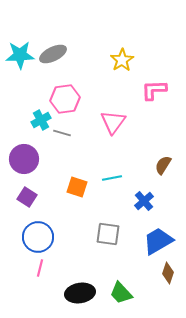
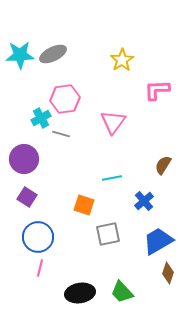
pink L-shape: moved 3 px right
cyan cross: moved 2 px up
gray line: moved 1 px left, 1 px down
orange square: moved 7 px right, 18 px down
gray square: rotated 20 degrees counterclockwise
green trapezoid: moved 1 px right, 1 px up
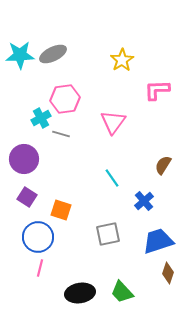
cyan line: rotated 66 degrees clockwise
orange square: moved 23 px left, 5 px down
blue trapezoid: rotated 12 degrees clockwise
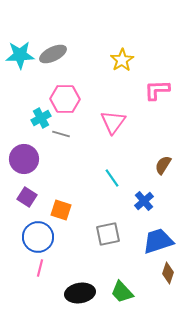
pink hexagon: rotated 8 degrees clockwise
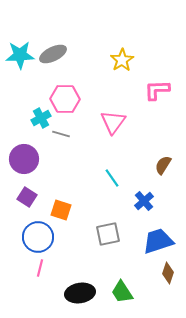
green trapezoid: rotated 10 degrees clockwise
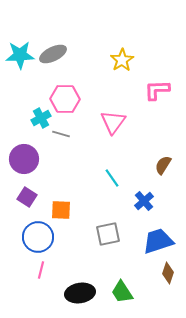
orange square: rotated 15 degrees counterclockwise
pink line: moved 1 px right, 2 px down
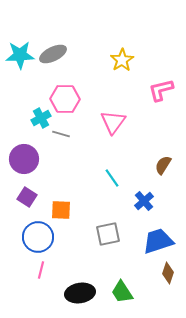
pink L-shape: moved 4 px right; rotated 12 degrees counterclockwise
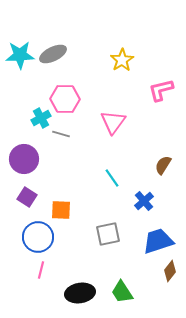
brown diamond: moved 2 px right, 2 px up; rotated 20 degrees clockwise
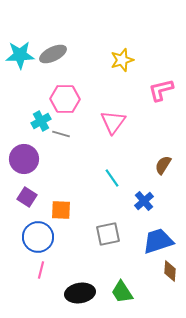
yellow star: rotated 15 degrees clockwise
cyan cross: moved 3 px down
brown diamond: rotated 35 degrees counterclockwise
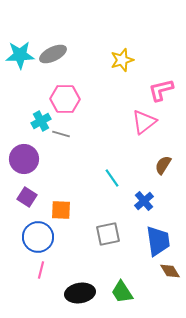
pink triangle: moved 31 px right; rotated 16 degrees clockwise
blue trapezoid: rotated 100 degrees clockwise
brown diamond: rotated 35 degrees counterclockwise
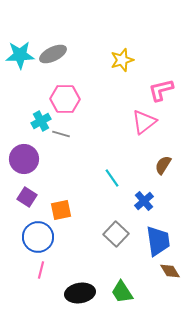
orange square: rotated 15 degrees counterclockwise
gray square: moved 8 px right; rotated 35 degrees counterclockwise
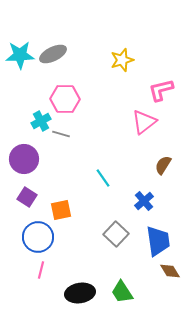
cyan line: moved 9 px left
